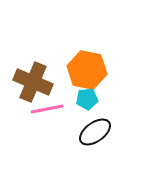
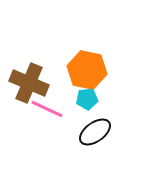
brown cross: moved 4 px left, 1 px down
pink line: rotated 36 degrees clockwise
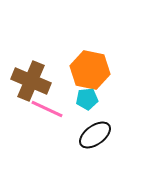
orange hexagon: moved 3 px right
brown cross: moved 2 px right, 2 px up
black ellipse: moved 3 px down
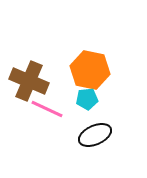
brown cross: moved 2 px left
black ellipse: rotated 12 degrees clockwise
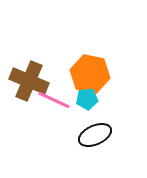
orange hexagon: moved 4 px down
pink line: moved 7 px right, 9 px up
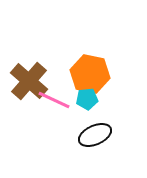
brown cross: rotated 18 degrees clockwise
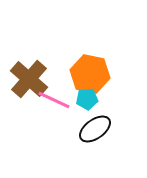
brown cross: moved 2 px up
black ellipse: moved 6 px up; rotated 12 degrees counterclockwise
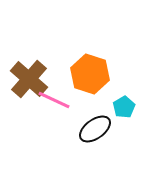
orange hexagon: rotated 6 degrees clockwise
cyan pentagon: moved 37 px right, 8 px down; rotated 25 degrees counterclockwise
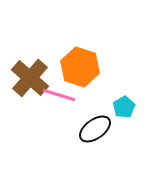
orange hexagon: moved 10 px left, 7 px up
brown cross: moved 1 px right, 1 px up
pink line: moved 5 px right, 5 px up; rotated 8 degrees counterclockwise
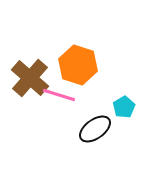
orange hexagon: moved 2 px left, 2 px up
